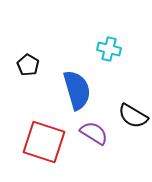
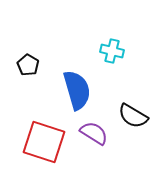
cyan cross: moved 3 px right, 2 px down
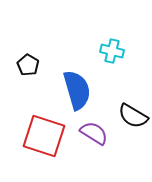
red square: moved 6 px up
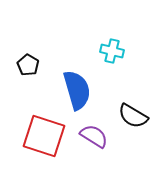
purple semicircle: moved 3 px down
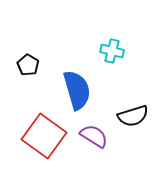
black semicircle: rotated 48 degrees counterclockwise
red square: rotated 18 degrees clockwise
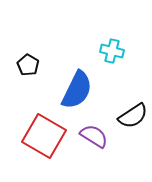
blue semicircle: rotated 42 degrees clockwise
black semicircle: rotated 16 degrees counterclockwise
red square: rotated 6 degrees counterclockwise
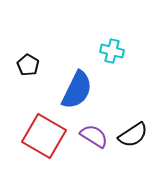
black semicircle: moved 19 px down
